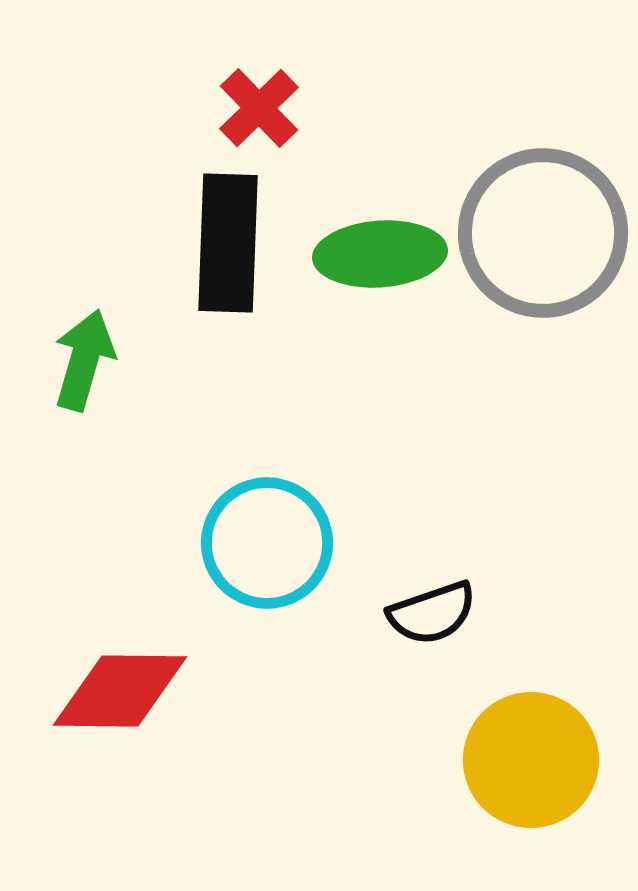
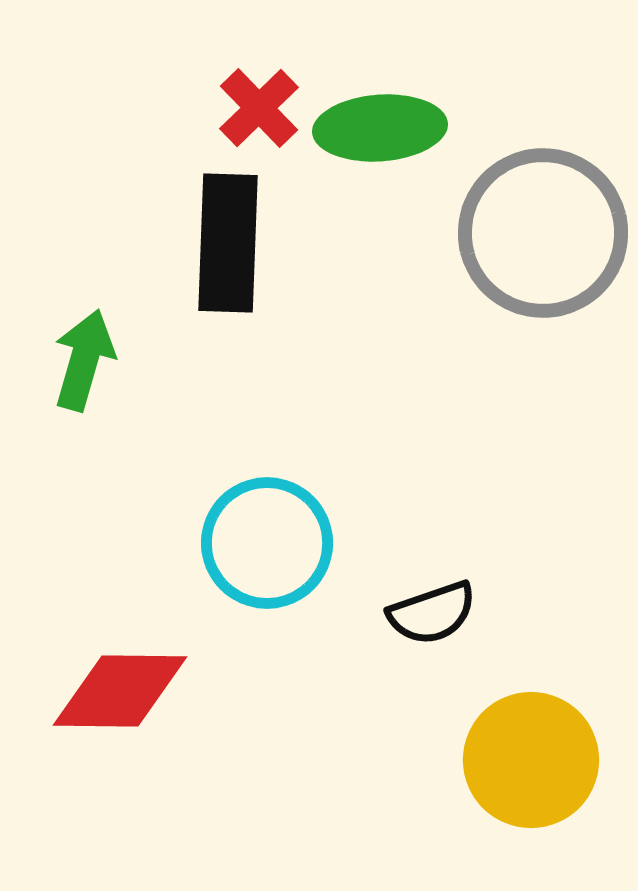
green ellipse: moved 126 px up
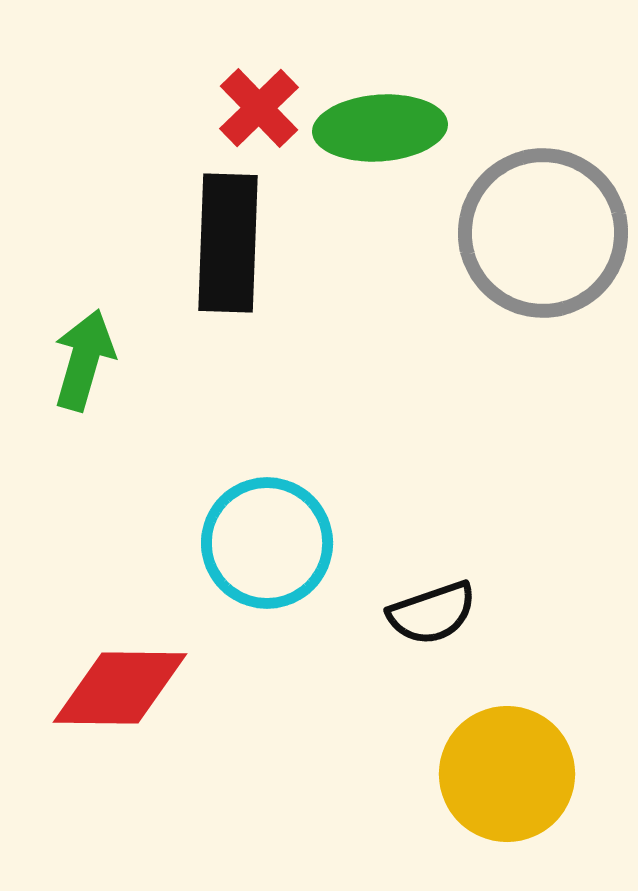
red diamond: moved 3 px up
yellow circle: moved 24 px left, 14 px down
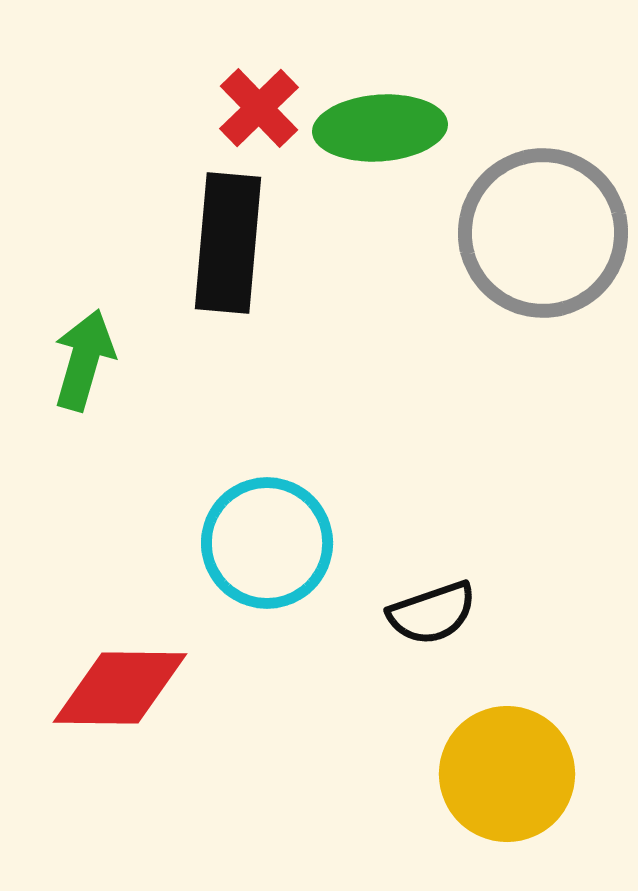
black rectangle: rotated 3 degrees clockwise
